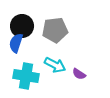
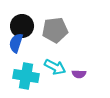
cyan arrow: moved 2 px down
purple semicircle: rotated 32 degrees counterclockwise
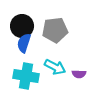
blue semicircle: moved 8 px right
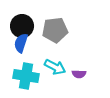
blue semicircle: moved 3 px left
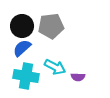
gray pentagon: moved 4 px left, 4 px up
blue semicircle: moved 1 px right, 5 px down; rotated 30 degrees clockwise
purple semicircle: moved 1 px left, 3 px down
